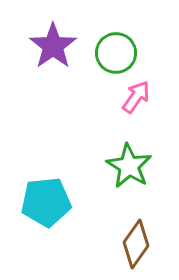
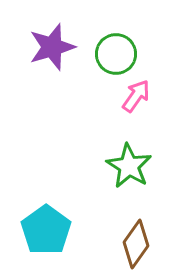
purple star: moved 1 px left, 1 px down; rotated 18 degrees clockwise
green circle: moved 1 px down
pink arrow: moved 1 px up
cyan pentagon: moved 28 px down; rotated 30 degrees counterclockwise
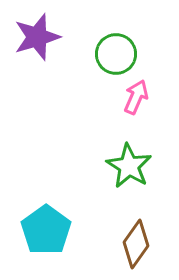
purple star: moved 15 px left, 10 px up
pink arrow: moved 1 px down; rotated 12 degrees counterclockwise
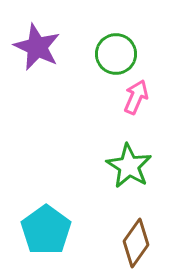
purple star: moved 10 px down; rotated 30 degrees counterclockwise
brown diamond: moved 1 px up
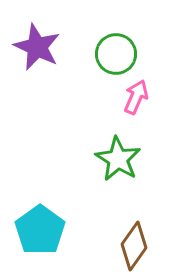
green star: moved 11 px left, 7 px up
cyan pentagon: moved 6 px left
brown diamond: moved 2 px left, 3 px down
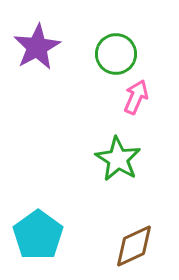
purple star: rotated 18 degrees clockwise
cyan pentagon: moved 2 px left, 5 px down
brown diamond: rotated 30 degrees clockwise
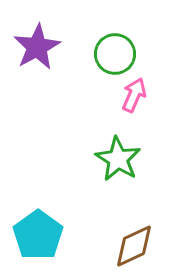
green circle: moved 1 px left
pink arrow: moved 2 px left, 2 px up
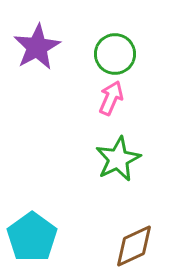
pink arrow: moved 23 px left, 3 px down
green star: rotated 15 degrees clockwise
cyan pentagon: moved 6 px left, 2 px down
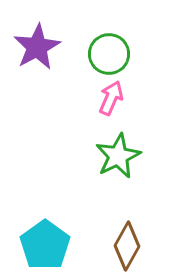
green circle: moved 6 px left
green star: moved 3 px up
cyan pentagon: moved 13 px right, 8 px down
brown diamond: moved 7 px left; rotated 36 degrees counterclockwise
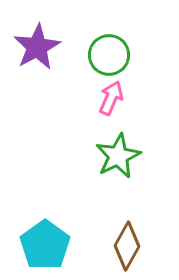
green circle: moved 1 px down
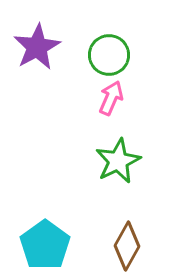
green star: moved 5 px down
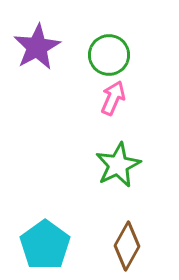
pink arrow: moved 2 px right
green star: moved 4 px down
